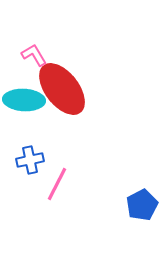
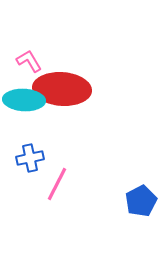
pink L-shape: moved 5 px left, 6 px down
red ellipse: rotated 48 degrees counterclockwise
blue cross: moved 2 px up
blue pentagon: moved 1 px left, 4 px up
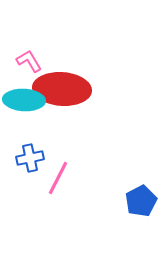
pink line: moved 1 px right, 6 px up
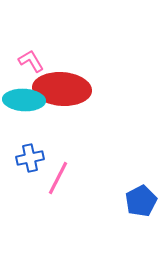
pink L-shape: moved 2 px right
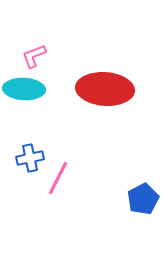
pink L-shape: moved 3 px right, 5 px up; rotated 80 degrees counterclockwise
red ellipse: moved 43 px right
cyan ellipse: moved 11 px up
blue pentagon: moved 2 px right, 2 px up
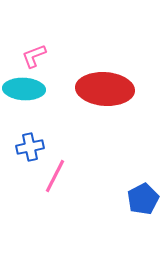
blue cross: moved 11 px up
pink line: moved 3 px left, 2 px up
